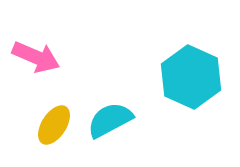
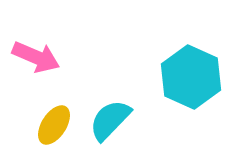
cyan semicircle: rotated 18 degrees counterclockwise
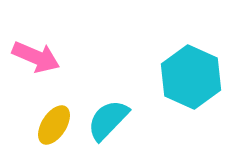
cyan semicircle: moved 2 px left
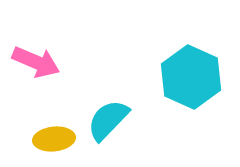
pink arrow: moved 5 px down
yellow ellipse: moved 14 px down; rotated 51 degrees clockwise
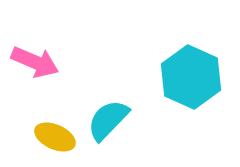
pink arrow: moved 1 px left
yellow ellipse: moved 1 px right, 2 px up; rotated 30 degrees clockwise
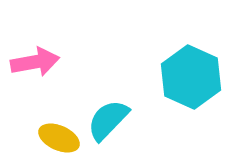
pink arrow: rotated 33 degrees counterclockwise
yellow ellipse: moved 4 px right, 1 px down
